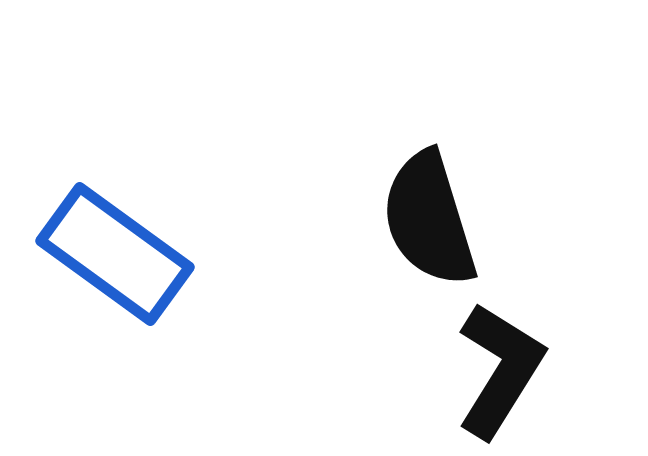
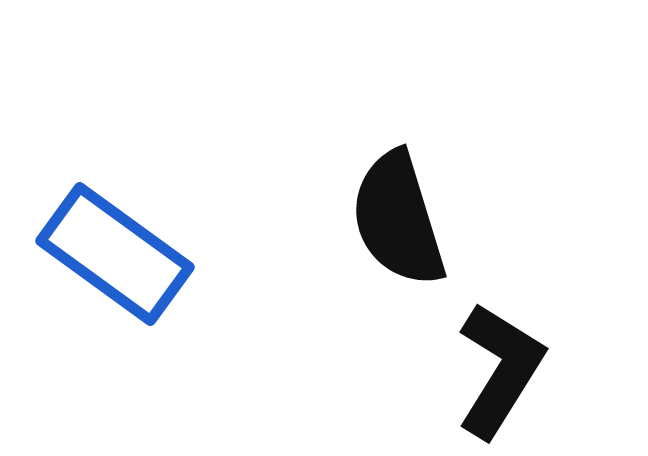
black semicircle: moved 31 px left
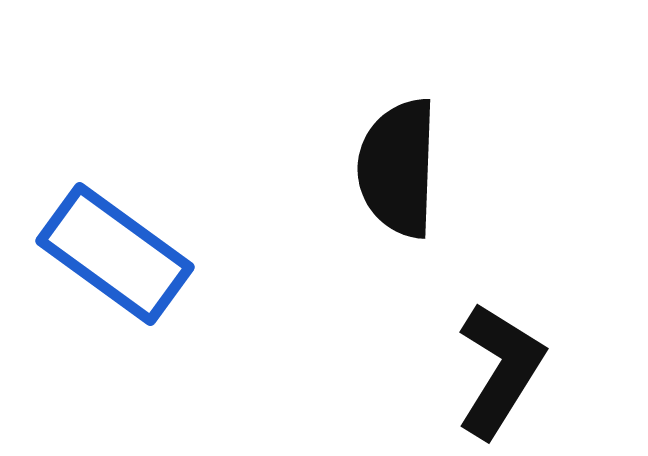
black semicircle: moved 51 px up; rotated 19 degrees clockwise
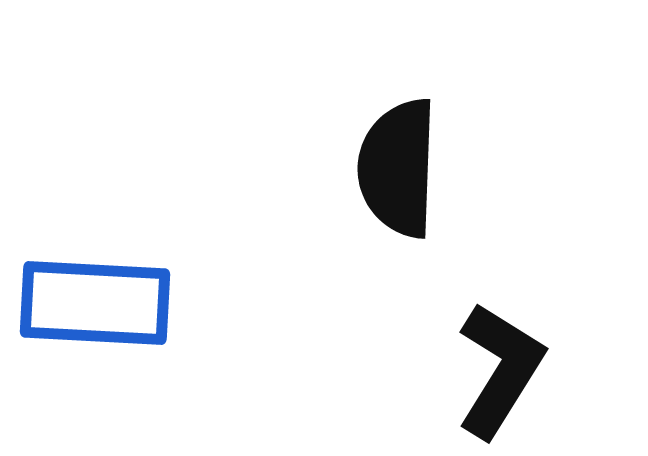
blue rectangle: moved 20 px left, 49 px down; rotated 33 degrees counterclockwise
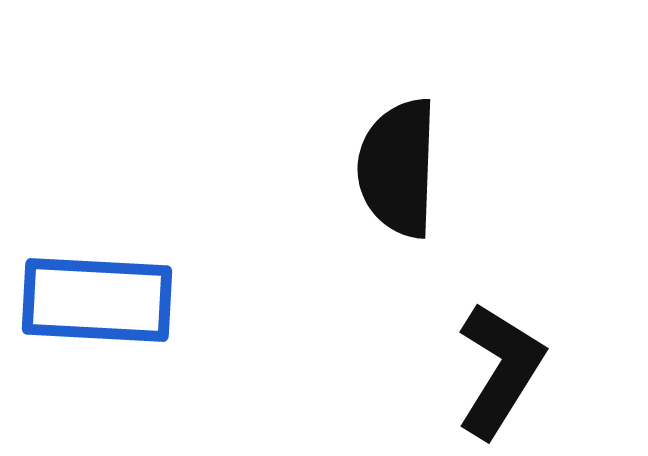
blue rectangle: moved 2 px right, 3 px up
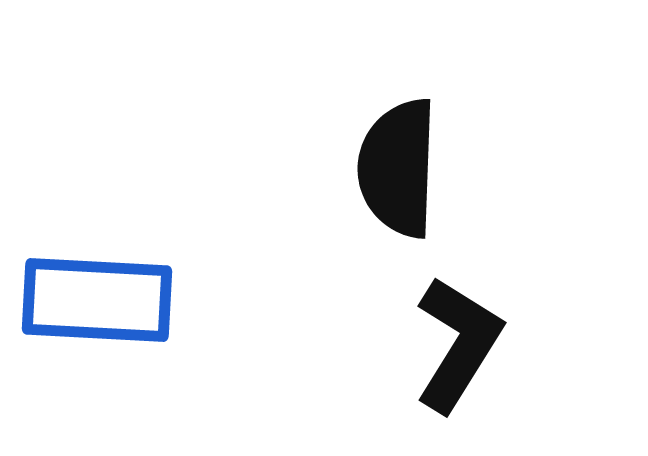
black L-shape: moved 42 px left, 26 px up
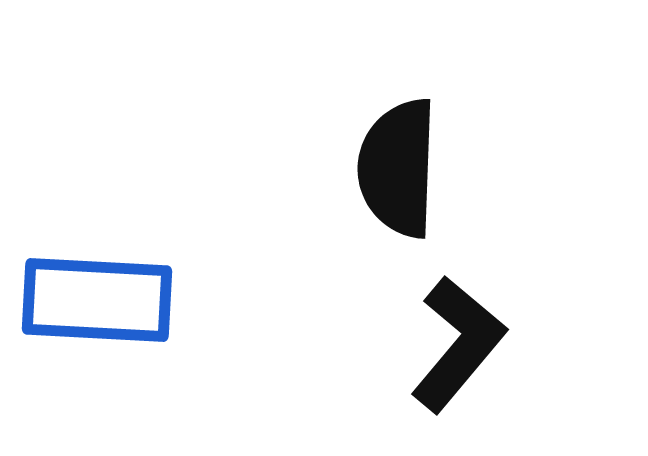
black L-shape: rotated 8 degrees clockwise
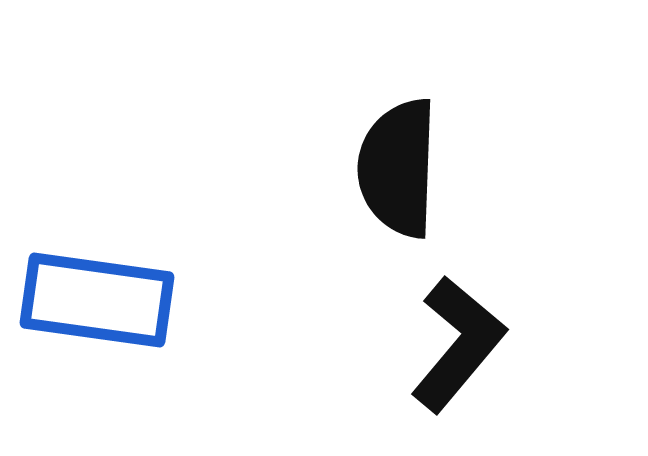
blue rectangle: rotated 5 degrees clockwise
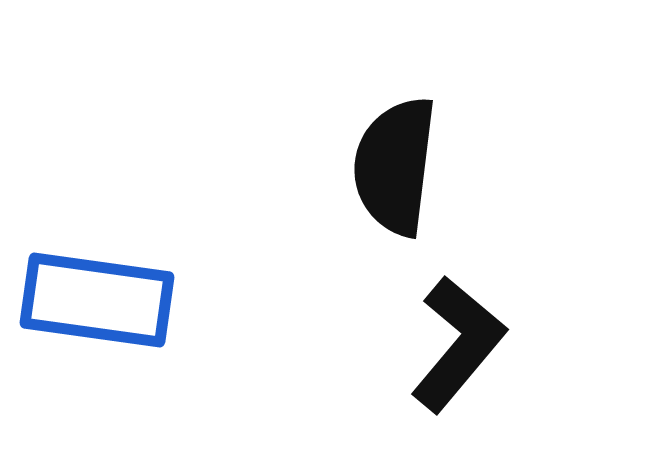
black semicircle: moved 3 px left, 2 px up; rotated 5 degrees clockwise
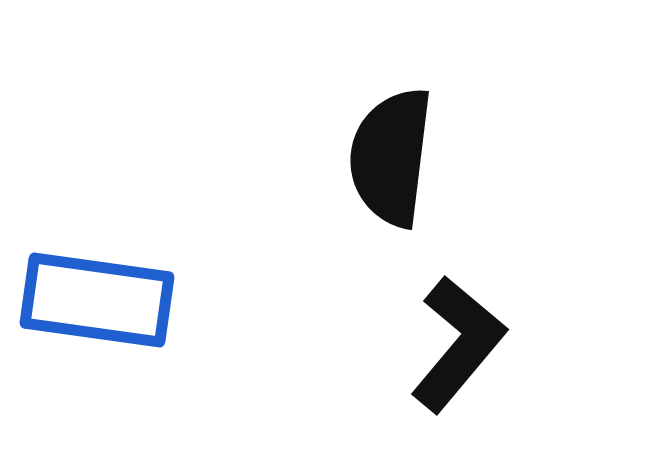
black semicircle: moved 4 px left, 9 px up
